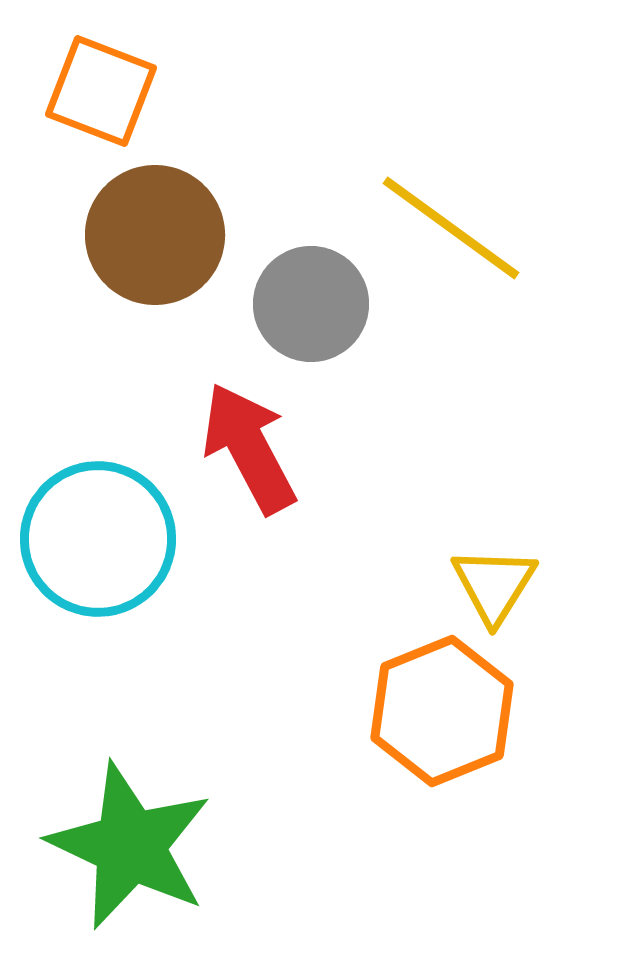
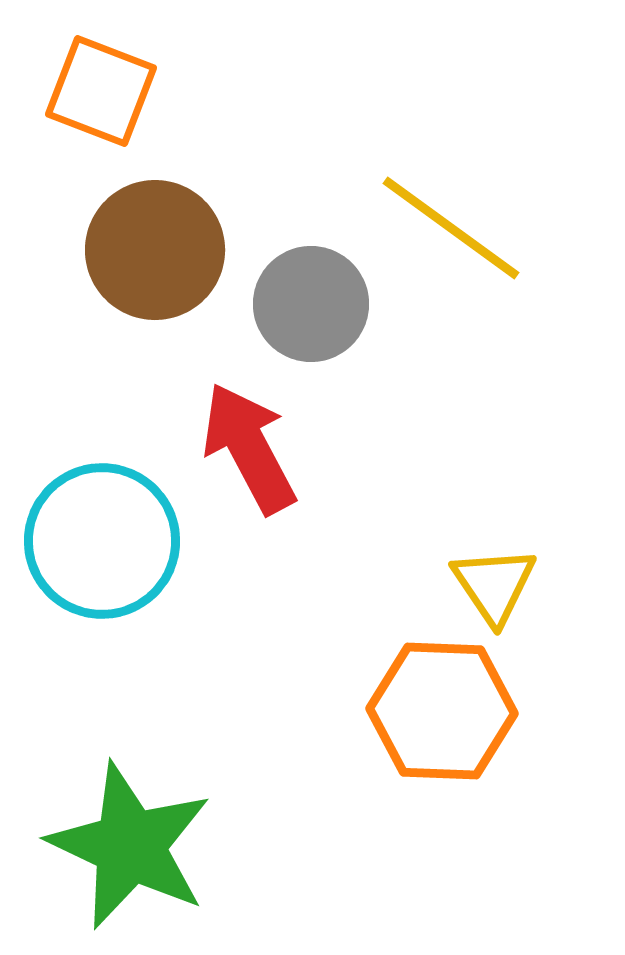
brown circle: moved 15 px down
cyan circle: moved 4 px right, 2 px down
yellow triangle: rotated 6 degrees counterclockwise
orange hexagon: rotated 24 degrees clockwise
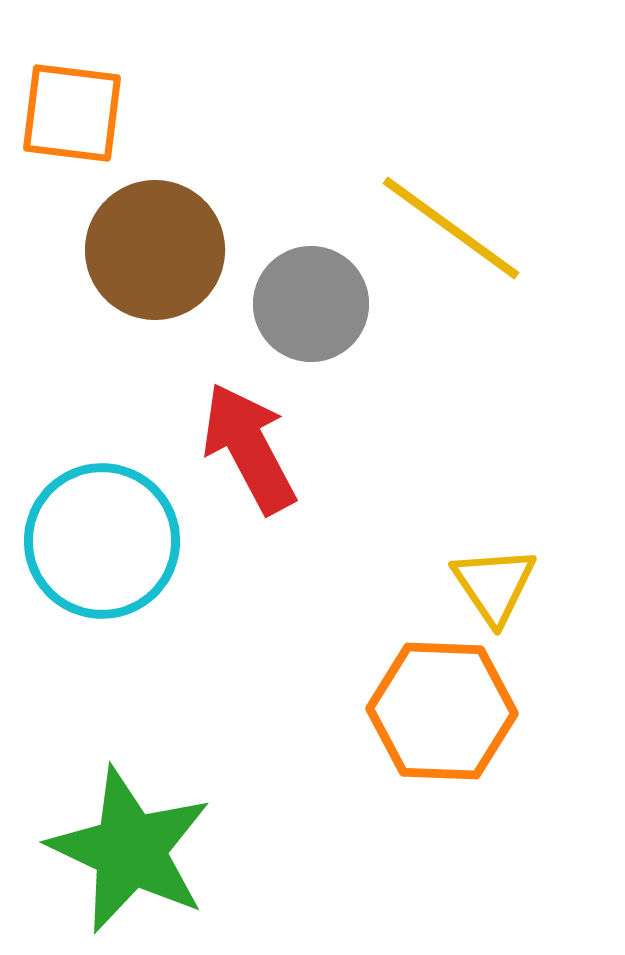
orange square: moved 29 px left, 22 px down; rotated 14 degrees counterclockwise
green star: moved 4 px down
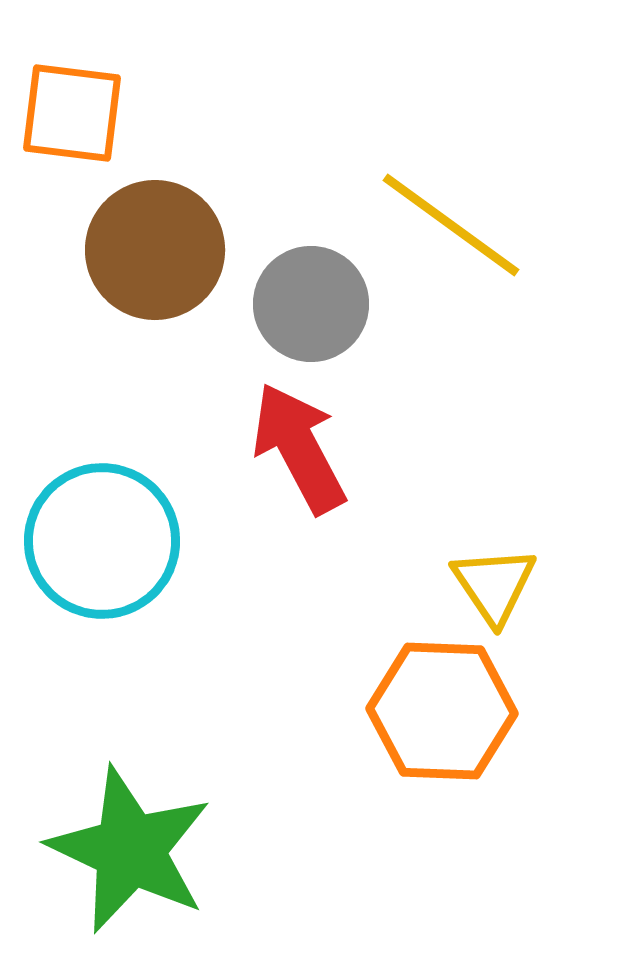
yellow line: moved 3 px up
red arrow: moved 50 px right
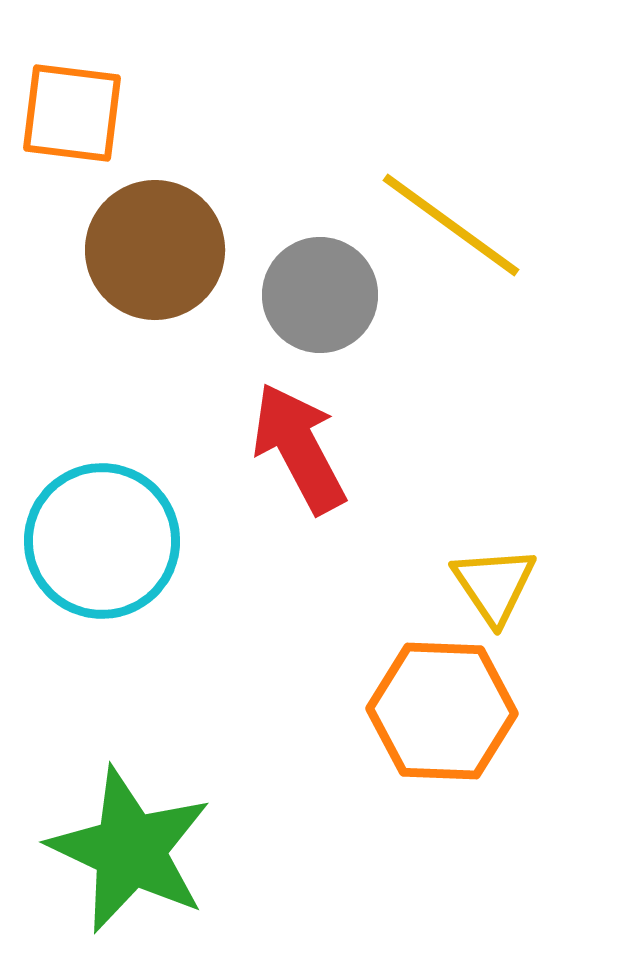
gray circle: moved 9 px right, 9 px up
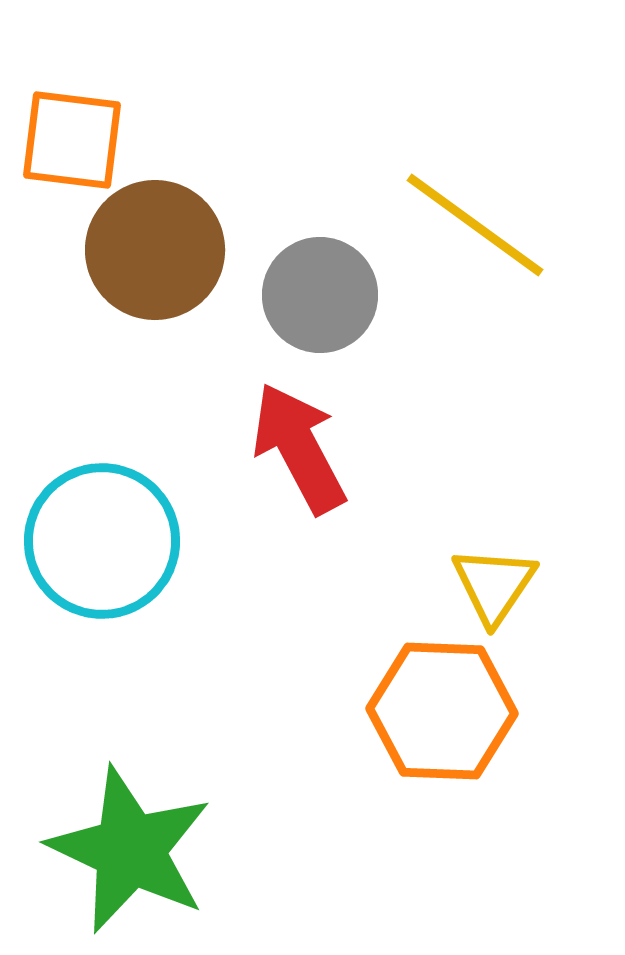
orange square: moved 27 px down
yellow line: moved 24 px right
yellow triangle: rotated 8 degrees clockwise
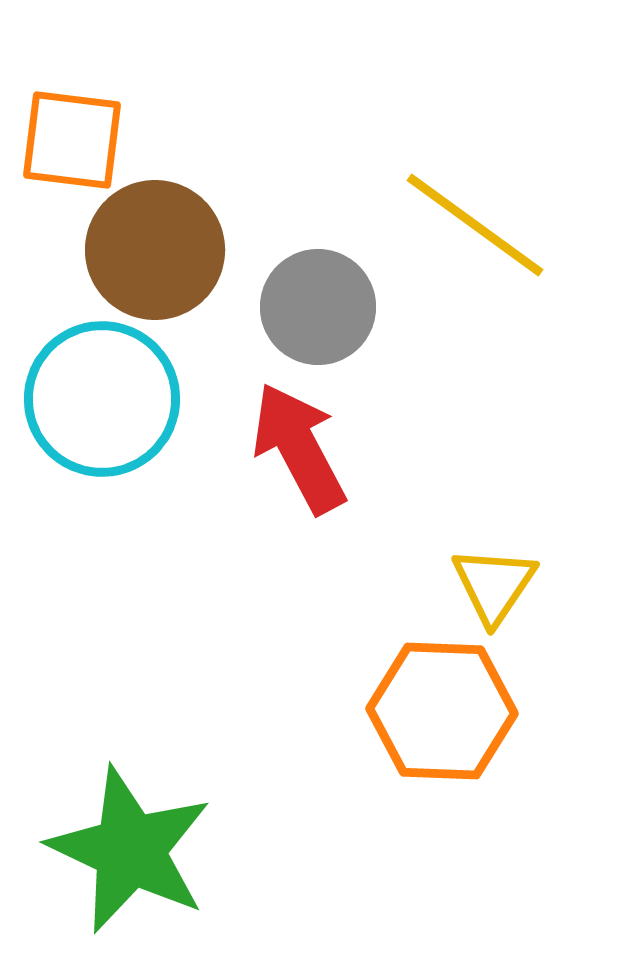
gray circle: moved 2 px left, 12 px down
cyan circle: moved 142 px up
